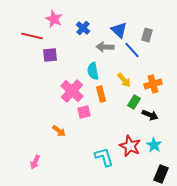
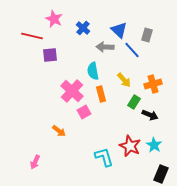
pink square: rotated 16 degrees counterclockwise
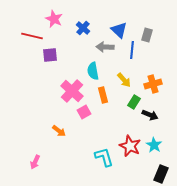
blue line: rotated 48 degrees clockwise
orange rectangle: moved 2 px right, 1 px down
